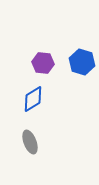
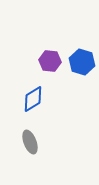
purple hexagon: moved 7 px right, 2 px up
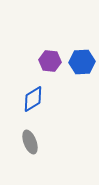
blue hexagon: rotated 20 degrees counterclockwise
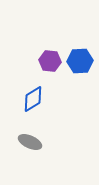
blue hexagon: moved 2 px left, 1 px up
gray ellipse: rotated 45 degrees counterclockwise
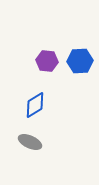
purple hexagon: moved 3 px left
blue diamond: moved 2 px right, 6 px down
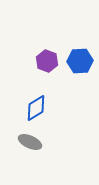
purple hexagon: rotated 15 degrees clockwise
blue diamond: moved 1 px right, 3 px down
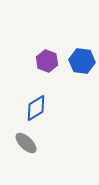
blue hexagon: moved 2 px right; rotated 10 degrees clockwise
gray ellipse: moved 4 px left, 1 px down; rotated 20 degrees clockwise
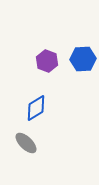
blue hexagon: moved 1 px right, 2 px up; rotated 10 degrees counterclockwise
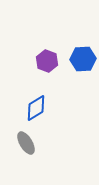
gray ellipse: rotated 15 degrees clockwise
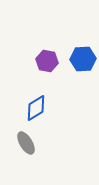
purple hexagon: rotated 10 degrees counterclockwise
